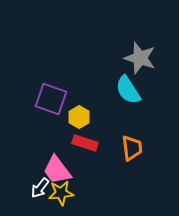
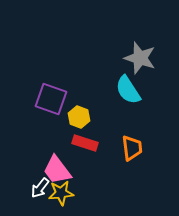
yellow hexagon: rotated 10 degrees counterclockwise
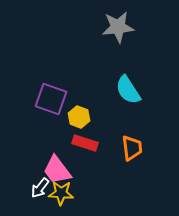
gray star: moved 22 px left, 31 px up; rotated 24 degrees counterclockwise
yellow star: rotated 10 degrees clockwise
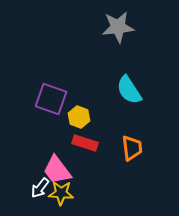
cyan semicircle: moved 1 px right
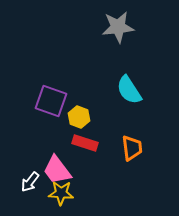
purple square: moved 2 px down
white arrow: moved 10 px left, 6 px up
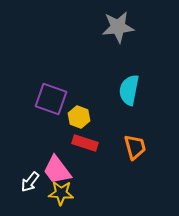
cyan semicircle: rotated 44 degrees clockwise
purple square: moved 2 px up
orange trapezoid: moved 3 px right, 1 px up; rotated 8 degrees counterclockwise
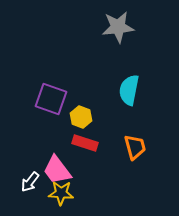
yellow hexagon: moved 2 px right
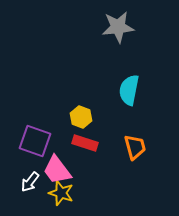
purple square: moved 16 px left, 42 px down
yellow star: rotated 15 degrees clockwise
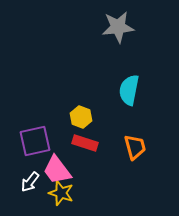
purple square: rotated 32 degrees counterclockwise
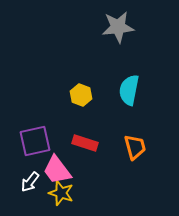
yellow hexagon: moved 22 px up
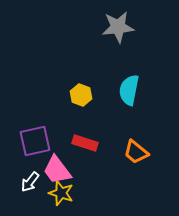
orange trapezoid: moved 1 px right, 5 px down; rotated 144 degrees clockwise
